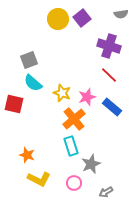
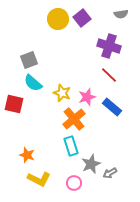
gray arrow: moved 4 px right, 19 px up
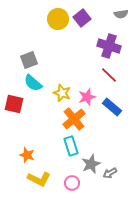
pink circle: moved 2 px left
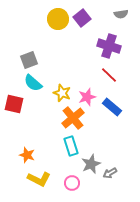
orange cross: moved 1 px left, 1 px up
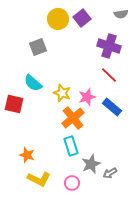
gray square: moved 9 px right, 13 px up
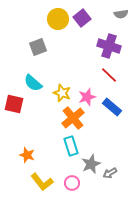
yellow L-shape: moved 3 px right, 3 px down; rotated 25 degrees clockwise
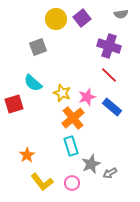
yellow circle: moved 2 px left
red square: rotated 30 degrees counterclockwise
orange star: rotated 21 degrees clockwise
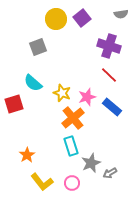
gray star: moved 1 px up
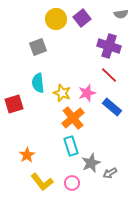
cyan semicircle: moved 5 px right; rotated 42 degrees clockwise
pink star: moved 4 px up
